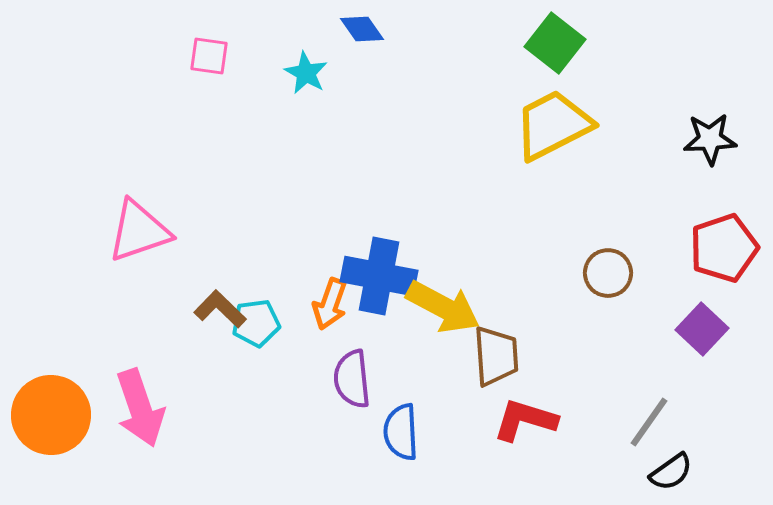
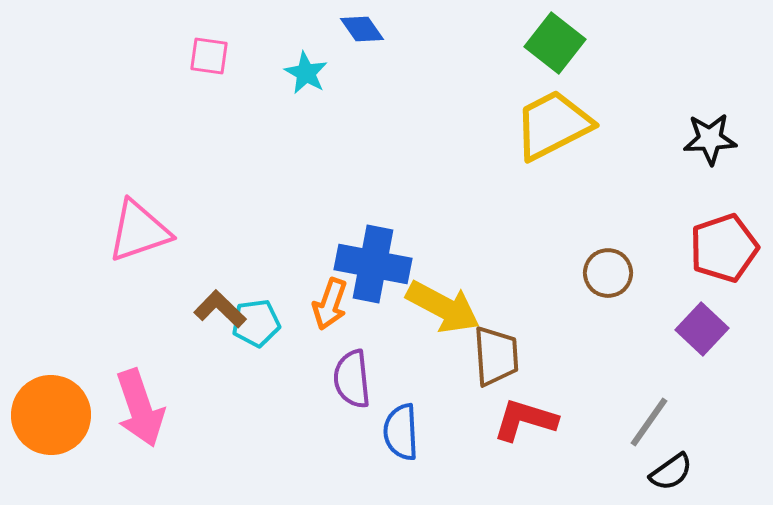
blue cross: moved 6 px left, 12 px up
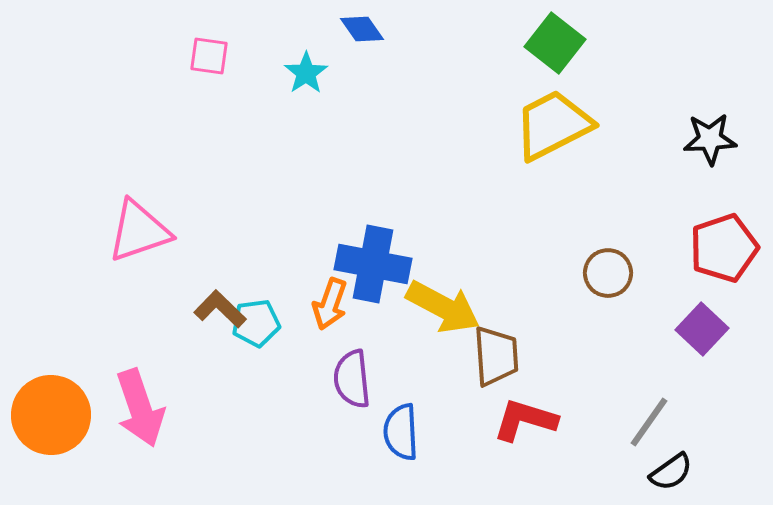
cyan star: rotated 9 degrees clockwise
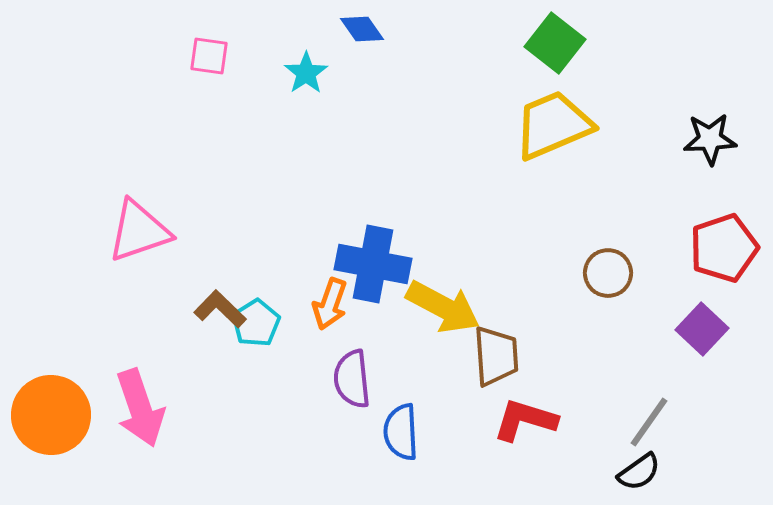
yellow trapezoid: rotated 4 degrees clockwise
cyan pentagon: rotated 24 degrees counterclockwise
black semicircle: moved 32 px left
